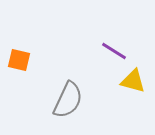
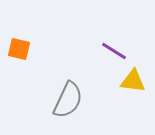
orange square: moved 11 px up
yellow triangle: rotated 8 degrees counterclockwise
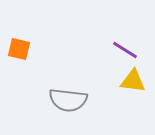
purple line: moved 11 px right, 1 px up
gray semicircle: rotated 72 degrees clockwise
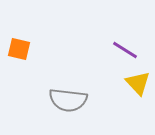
yellow triangle: moved 5 px right, 2 px down; rotated 40 degrees clockwise
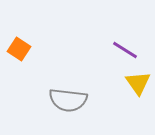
orange square: rotated 20 degrees clockwise
yellow triangle: rotated 8 degrees clockwise
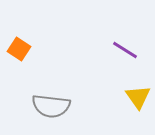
yellow triangle: moved 14 px down
gray semicircle: moved 17 px left, 6 px down
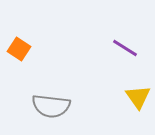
purple line: moved 2 px up
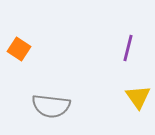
purple line: moved 3 px right; rotated 72 degrees clockwise
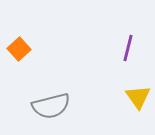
orange square: rotated 15 degrees clockwise
gray semicircle: rotated 21 degrees counterclockwise
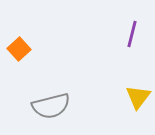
purple line: moved 4 px right, 14 px up
yellow triangle: rotated 12 degrees clockwise
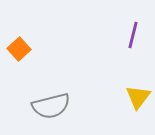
purple line: moved 1 px right, 1 px down
